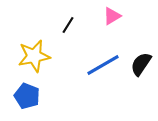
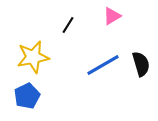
yellow star: moved 1 px left, 1 px down
black semicircle: rotated 130 degrees clockwise
blue pentagon: rotated 25 degrees clockwise
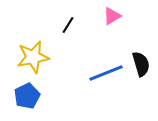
blue line: moved 3 px right, 8 px down; rotated 8 degrees clockwise
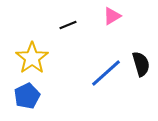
black line: rotated 36 degrees clockwise
yellow star: moved 1 px left, 1 px down; rotated 24 degrees counterclockwise
blue line: rotated 20 degrees counterclockwise
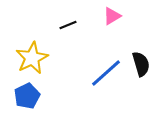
yellow star: rotated 8 degrees clockwise
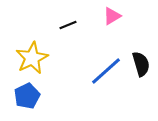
blue line: moved 2 px up
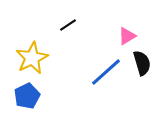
pink triangle: moved 15 px right, 20 px down
black line: rotated 12 degrees counterclockwise
black semicircle: moved 1 px right, 1 px up
blue line: moved 1 px down
